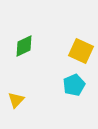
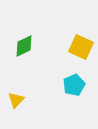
yellow square: moved 4 px up
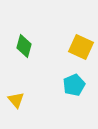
green diamond: rotated 50 degrees counterclockwise
yellow triangle: rotated 24 degrees counterclockwise
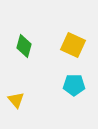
yellow square: moved 8 px left, 2 px up
cyan pentagon: rotated 25 degrees clockwise
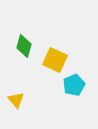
yellow square: moved 18 px left, 15 px down
cyan pentagon: rotated 25 degrees counterclockwise
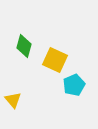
yellow triangle: moved 3 px left
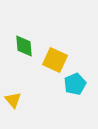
green diamond: rotated 20 degrees counterclockwise
cyan pentagon: moved 1 px right, 1 px up
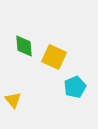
yellow square: moved 1 px left, 3 px up
cyan pentagon: moved 3 px down
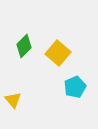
green diamond: rotated 50 degrees clockwise
yellow square: moved 4 px right, 4 px up; rotated 15 degrees clockwise
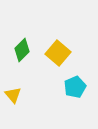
green diamond: moved 2 px left, 4 px down
yellow triangle: moved 5 px up
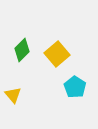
yellow square: moved 1 px left, 1 px down; rotated 10 degrees clockwise
cyan pentagon: rotated 15 degrees counterclockwise
